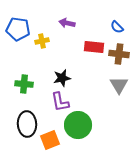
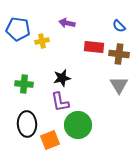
blue semicircle: moved 2 px right, 1 px up
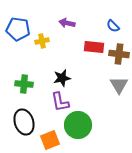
blue semicircle: moved 6 px left
black ellipse: moved 3 px left, 2 px up; rotated 15 degrees counterclockwise
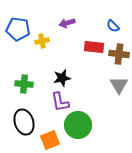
purple arrow: rotated 28 degrees counterclockwise
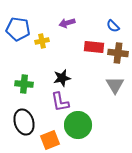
brown cross: moved 1 px left, 1 px up
gray triangle: moved 4 px left
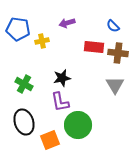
green cross: rotated 24 degrees clockwise
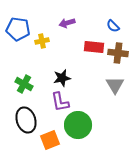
black ellipse: moved 2 px right, 2 px up
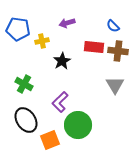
brown cross: moved 2 px up
black star: moved 17 px up; rotated 18 degrees counterclockwise
purple L-shape: rotated 55 degrees clockwise
black ellipse: rotated 15 degrees counterclockwise
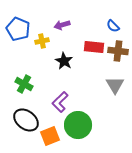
purple arrow: moved 5 px left, 2 px down
blue pentagon: rotated 15 degrees clockwise
black star: moved 2 px right; rotated 12 degrees counterclockwise
black ellipse: rotated 20 degrees counterclockwise
orange square: moved 4 px up
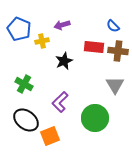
blue pentagon: moved 1 px right
black star: rotated 18 degrees clockwise
green circle: moved 17 px right, 7 px up
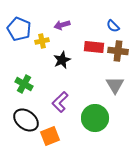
black star: moved 2 px left, 1 px up
